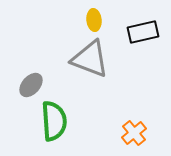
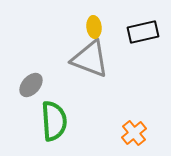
yellow ellipse: moved 7 px down
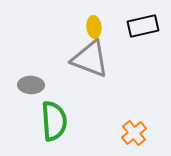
black rectangle: moved 6 px up
gray ellipse: rotated 50 degrees clockwise
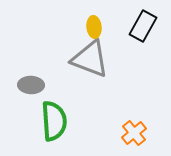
black rectangle: rotated 48 degrees counterclockwise
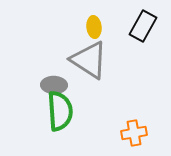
gray triangle: moved 1 px left, 1 px down; rotated 12 degrees clockwise
gray ellipse: moved 23 px right
green semicircle: moved 6 px right, 10 px up
orange cross: rotated 30 degrees clockwise
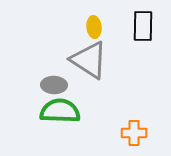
black rectangle: rotated 28 degrees counterclockwise
green semicircle: rotated 84 degrees counterclockwise
orange cross: rotated 10 degrees clockwise
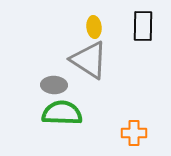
green semicircle: moved 2 px right, 2 px down
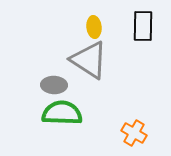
orange cross: rotated 30 degrees clockwise
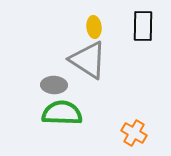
gray triangle: moved 1 px left
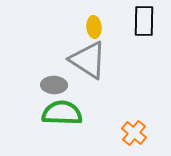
black rectangle: moved 1 px right, 5 px up
orange cross: rotated 10 degrees clockwise
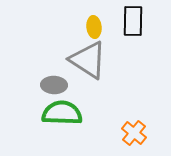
black rectangle: moved 11 px left
